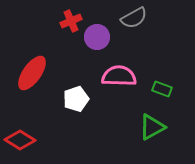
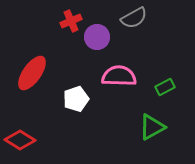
green rectangle: moved 3 px right, 2 px up; rotated 48 degrees counterclockwise
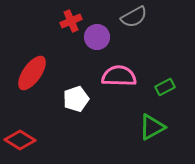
gray semicircle: moved 1 px up
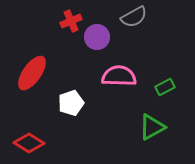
white pentagon: moved 5 px left, 4 px down
red diamond: moved 9 px right, 3 px down
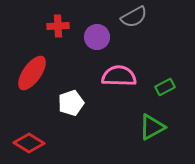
red cross: moved 13 px left, 5 px down; rotated 20 degrees clockwise
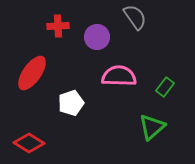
gray semicircle: moved 1 px right; rotated 96 degrees counterclockwise
green rectangle: rotated 24 degrees counterclockwise
green triangle: rotated 12 degrees counterclockwise
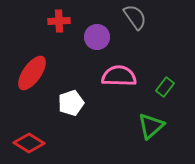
red cross: moved 1 px right, 5 px up
green triangle: moved 1 px left, 1 px up
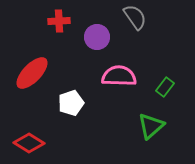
red ellipse: rotated 9 degrees clockwise
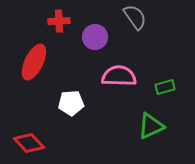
purple circle: moved 2 px left
red ellipse: moved 2 px right, 11 px up; rotated 18 degrees counterclockwise
green rectangle: rotated 36 degrees clockwise
white pentagon: rotated 15 degrees clockwise
green triangle: rotated 16 degrees clockwise
red diamond: rotated 16 degrees clockwise
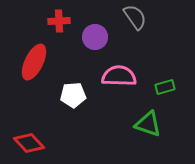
white pentagon: moved 2 px right, 8 px up
green triangle: moved 3 px left, 2 px up; rotated 44 degrees clockwise
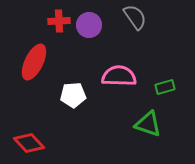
purple circle: moved 6 px left, 12 px up
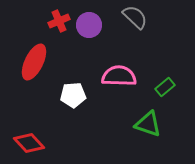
gray semicircle: rotated 12 degrees counterclockwise
red cross: rotated 20 degrees counterclockwise
green rectangle: rotated 24 degrees counterclockwise
